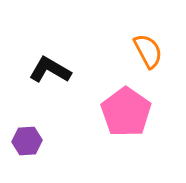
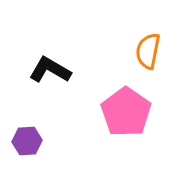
orange semicircle: rotated 141 degrees counterclockwise
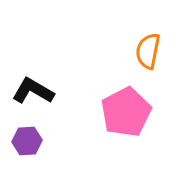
black L-shape: moved 17 px left, 21 px down
pink pentagon: rotated 9 degrees clockwise
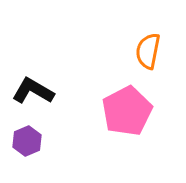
pink pentagon: moved 1 px right, 1 px up
purple hexagon: rotated 20 degrees counterclockwise
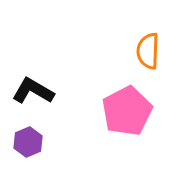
orange semicircle: rotated 9 degrees counterclockwise
purple hexagon: moved 1 px right, 1 px down
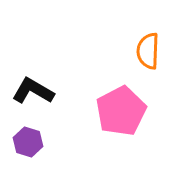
pink pentagon: moved 6 px left
purple hexagon: rotated 20 degrees counterclockwise
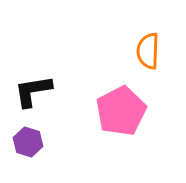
black L-shape: rotated 39 degrees counterclockwise
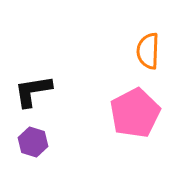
pink pentagon: moved 14 px right, 2 px down
purple hexagon: moved 5 px right
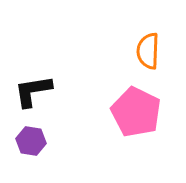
pink pentagon: moved 1 px right, 1 px up; rotated 18 degrees counterclockwise
purple hexagon: moved 2 px left, 1 px up; rotated 8 degrees counterclockwise
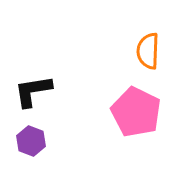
purple hexagon: rotated 12 degrees clockwise
